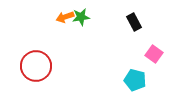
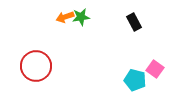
pink square: moved 1 px right, 15 px down
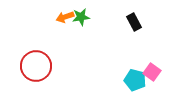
pink square: moved 3 px left, 3 px down
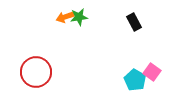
green star: moved 2 px left
red circle: moved 6 px down
cyan pentagon: rotated 15 degrees clockwise
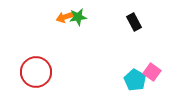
green star: moved 1 px left
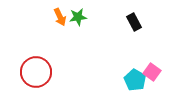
orange arrow: moved 5 px left; rotated 96 degrees counterclockwise
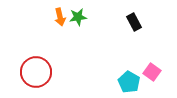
orange arrow: rotated 12 degrees clockwise
cyan pentagon: moved 6 px left, 2 px down
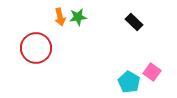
black rectangle: rotated 18 degrees counterclockwise
red circle: moved 24 px up
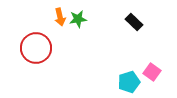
green star: moved 2 px down
cyan pentagon: rotated 25 degrees clockwise
